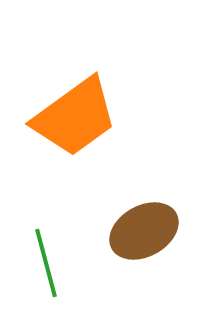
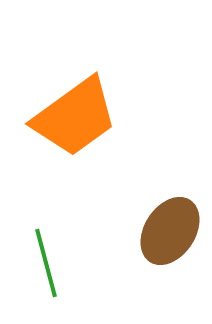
brown ellipse: moved 26 px right; rotated 28 degrees counterclockwise
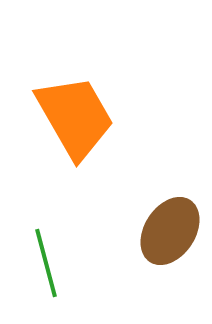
orange trapezoid: rotated 84 degrees counterclockwise
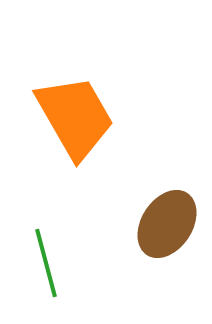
brown ellipse: moved 3 px left, 7 px up
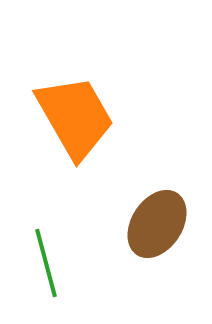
brown ellipse: moved 10 px left
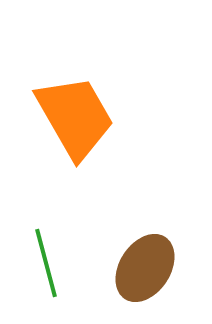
brown ellipse: moved 12 px left, 44 px down
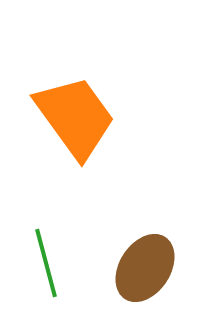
orange trapezoid: rotated 6 degrees counterclockwise
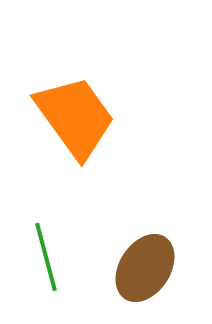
green line: moved 6 px up
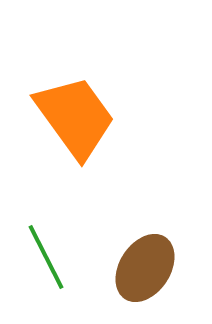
green line: rotated 12 degrees counterclockwise
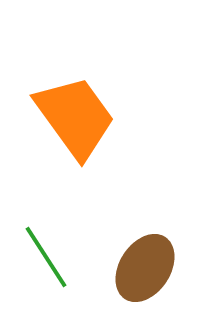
green line: rotated 6 degrees counterclockwise
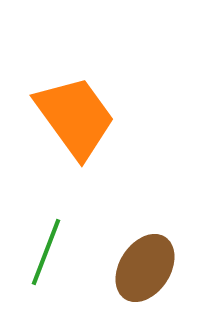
green line: moved 5 px up; rotated 54 degrees clockwise
